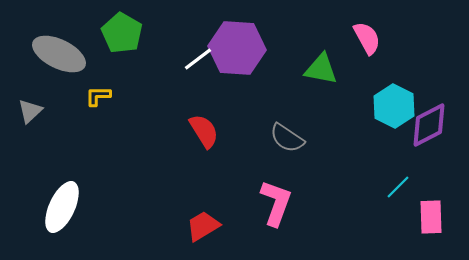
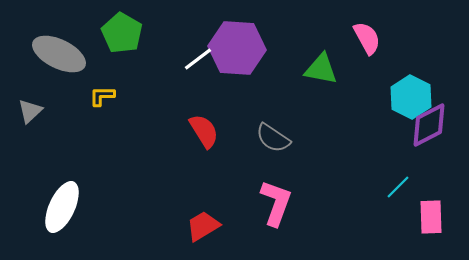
yellow L-shape: moved 4 px right
cyan hexagon: moved 17 px right, 9 px up
gray semicircle: moved 14 px left
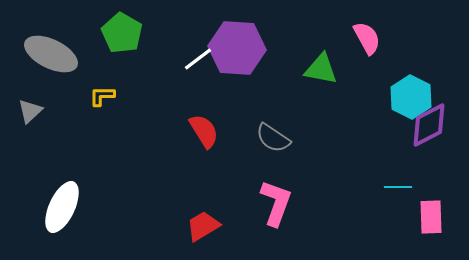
gray ellipse: moved 8 px left
cyan line: rotated 44 degrees clockwise
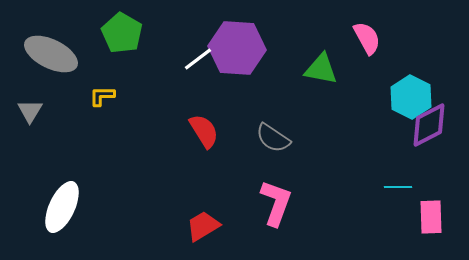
gray triangle: rotated 16 degrees counterclockwise
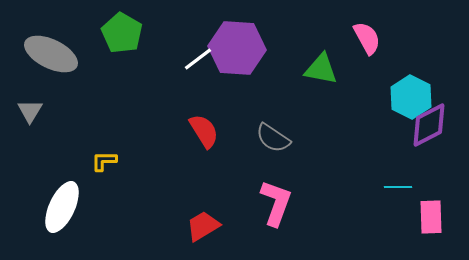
yellow L-shape: moved 2 px right, 65 px down
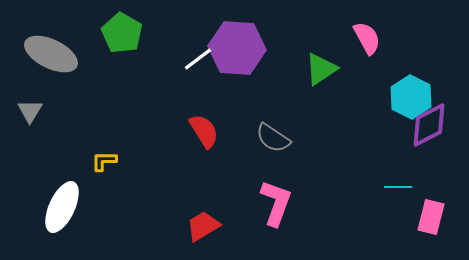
green triangle: rotated 45 degrees counterclockwise
pink rectangle: rotated 16 degrees clockwise
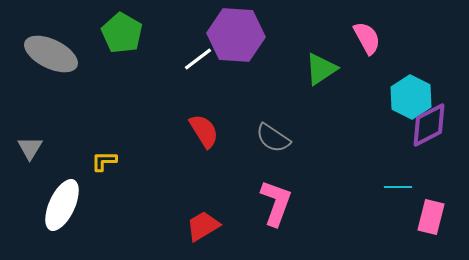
purple hexagon: moved 1 px left, 13 px up
gray triangle: moved 37 px down
white ellipse: moved 2 px up
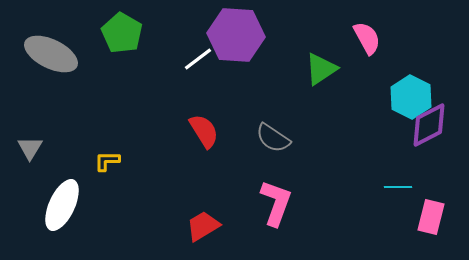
yellow L-shape: moved 3 px right
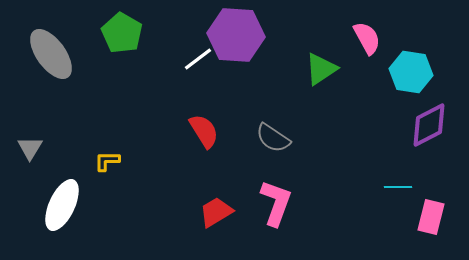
gray ellipse: rotated 28 degrees clockwise
cyan hexagon: moved 25 px up; rotated 18 degrees counterclockwise
red trapezoid: moved 13 px right, 14 px up
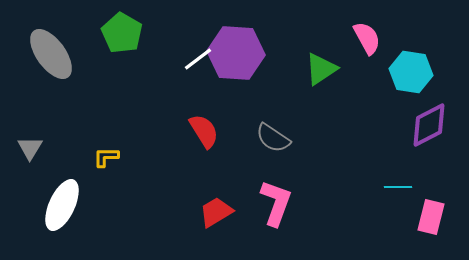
purple hexagon: moved 18 px down
yellow L-shape: moved 1 px left, 4 px up
